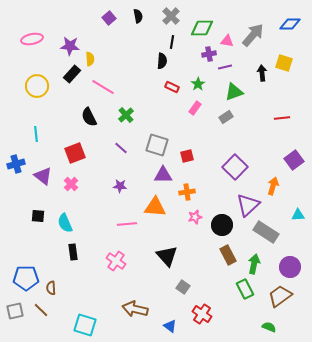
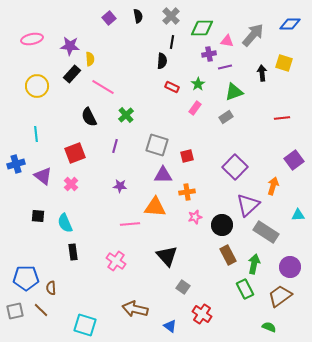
purple line at (121, 148): moved 6 px left, 2 px up; rotated 64 degrees clockwise
pink line at (127, 224): moved 3 px right
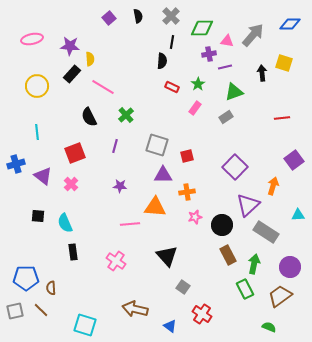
cyan line at (36, 134): moved 1 px right, 2 px up
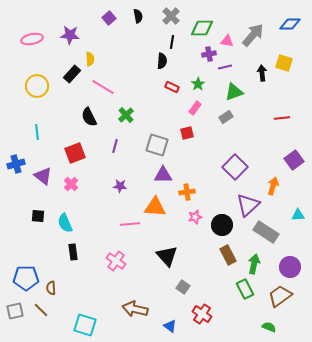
purple star at (70, 46): moved 11 px up
red square at (187, 156): moved 23 px up
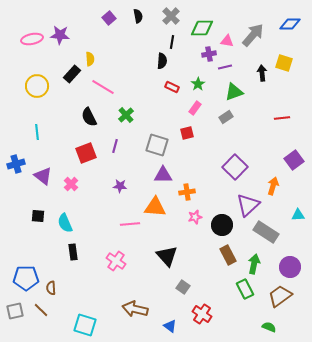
purple star at (70, 35): moved 10 px left
red square at (75, 153): moved 11 px right
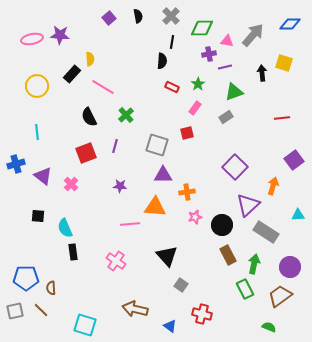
cyan semicircle at (65, 223): moved 5 px down
gray square at (183, 287): moved 2 px left, 2 px up
red cross at (202, 314): rotated 18 degrees counterclockwise
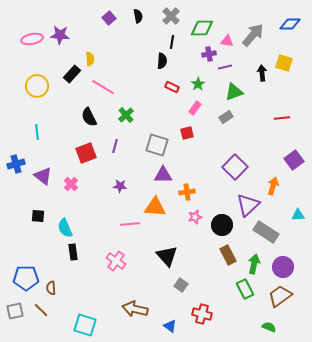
purple circle at (290, 267): moved 7 px left
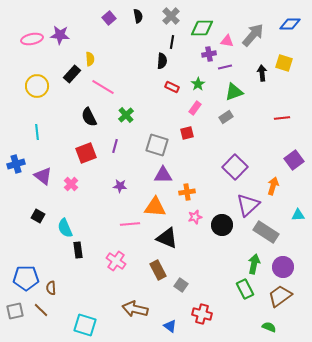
black square at (38, 216): rotated 24 degrees clockwise
black rectangle at (73, 252): moved 5 px right, 2 px up
brown rectangle at (228, 255): moved 70 px left, 15 px down
black triangle at (167, 256): moved 18 px up; rotated 25 degrees counterclockwise
